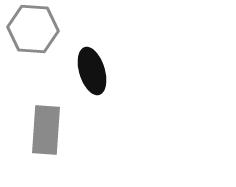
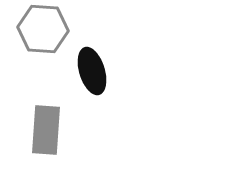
gray hexagon: moved 10 px right
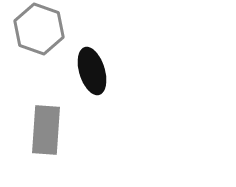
gray hexagon: moved 4 px left; rotated 15 degrees clockwise
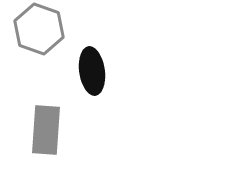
black ellipse: rotated 9 degrees clockwise
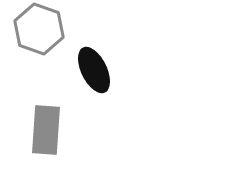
black ellipse: moved 2 px right, 1 px up; rotated 18 degrees counterclockwise
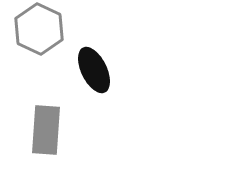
gray hexagon: rotated 6 degrees clockwise
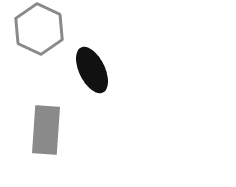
black ellipse: moved 2 px left
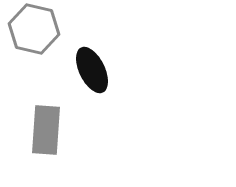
gray hexagon: moved 5 px left; rotated 12 degrees counterclockwise
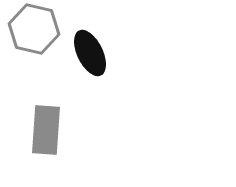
black ellipse: moved 2 px left, 17 px up
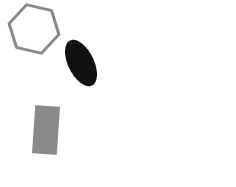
black ellipse: moved 9 px left, 10 px down
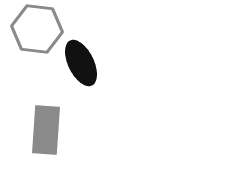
gray hexagon: moved 3 px right; rotated 6 degrees counterclockwise
